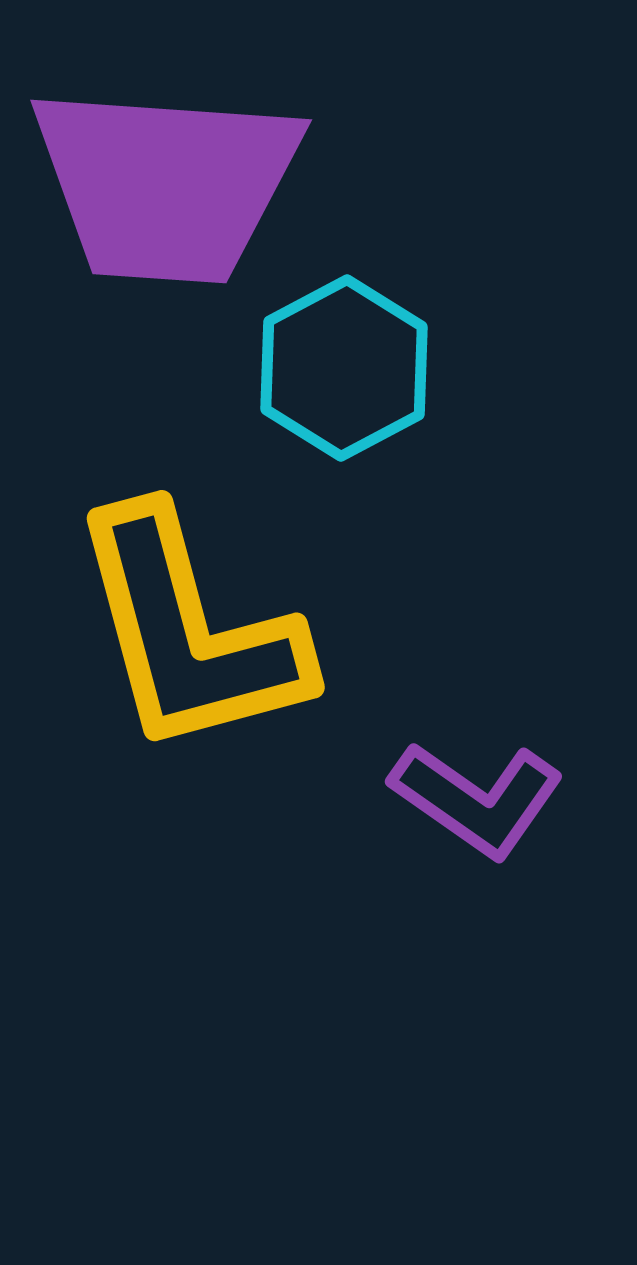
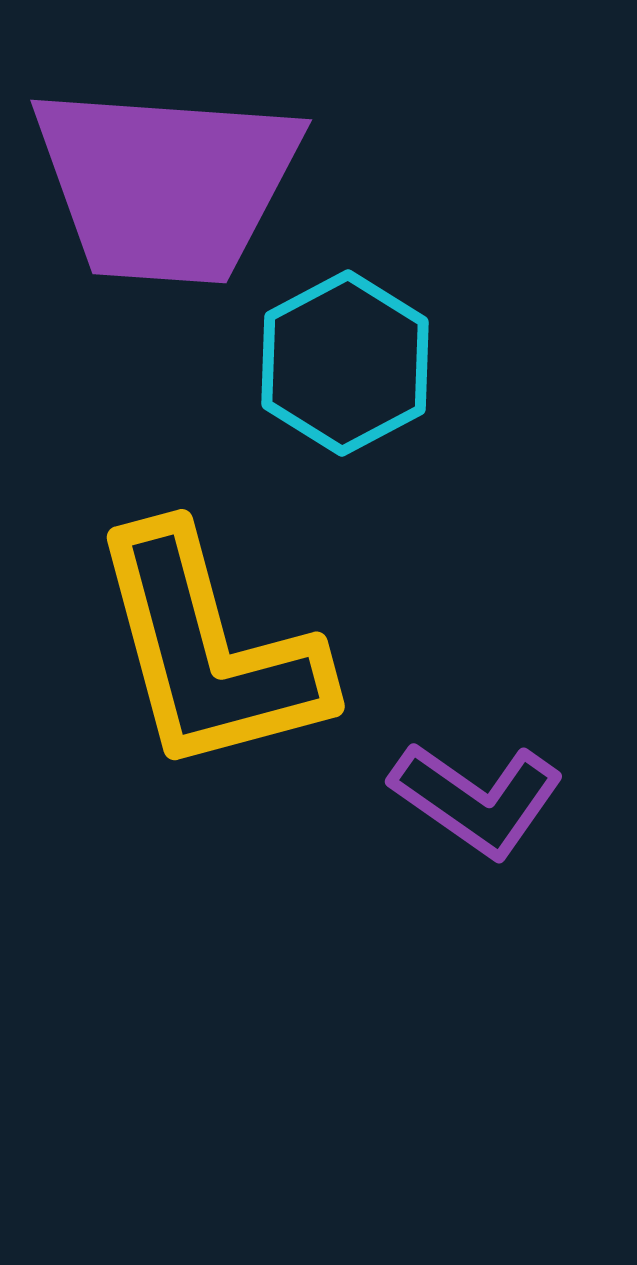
cyan hexagon: moved 1 px right, 5 px up
yellow L-shape: moved 20 px right, 19 px down
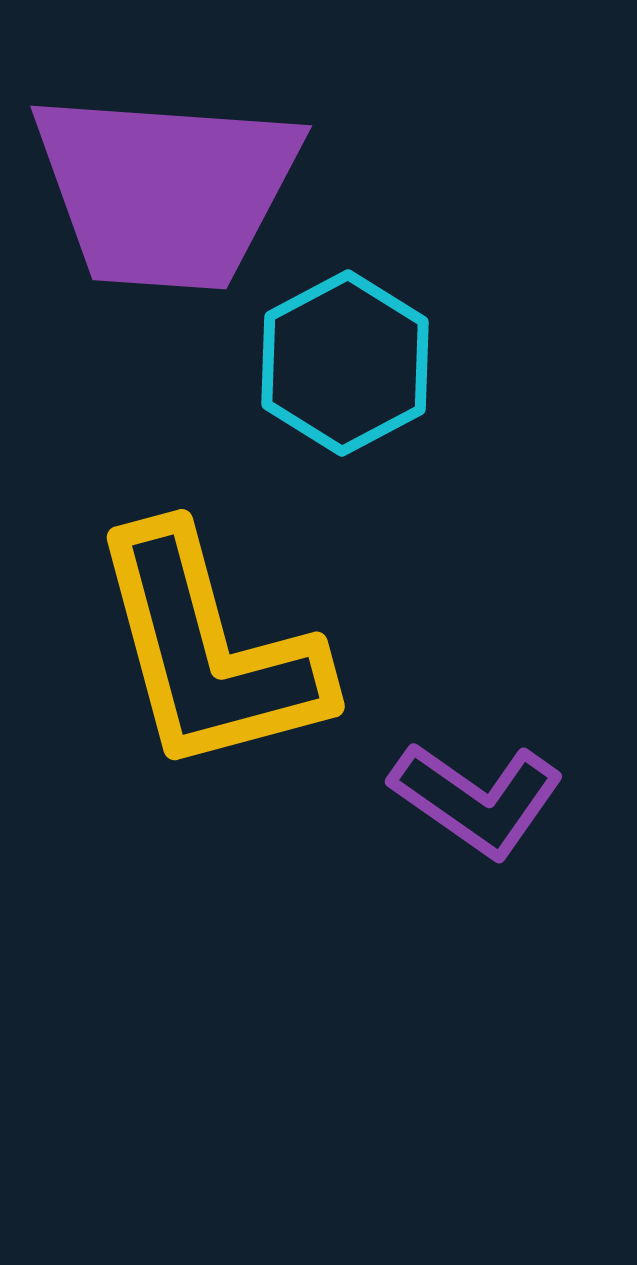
purple trapezoid: moved 6 px down
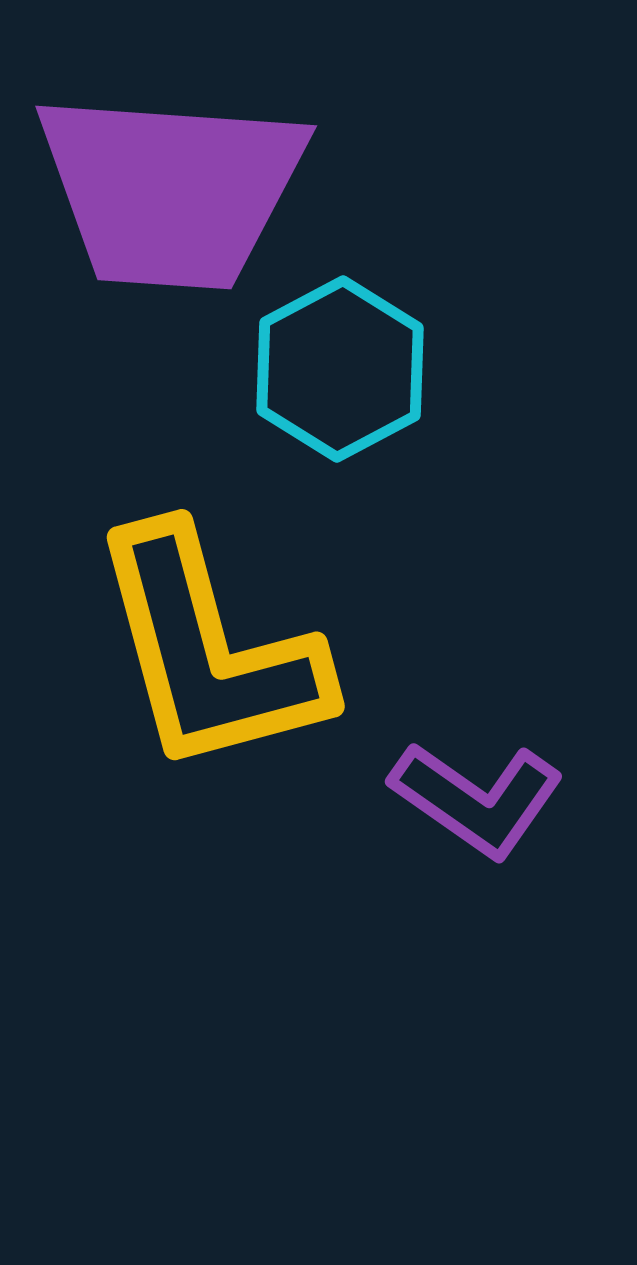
purple trapezoid: moved 5 px right
cyan hexagon: moved 5 px left, 6 px down
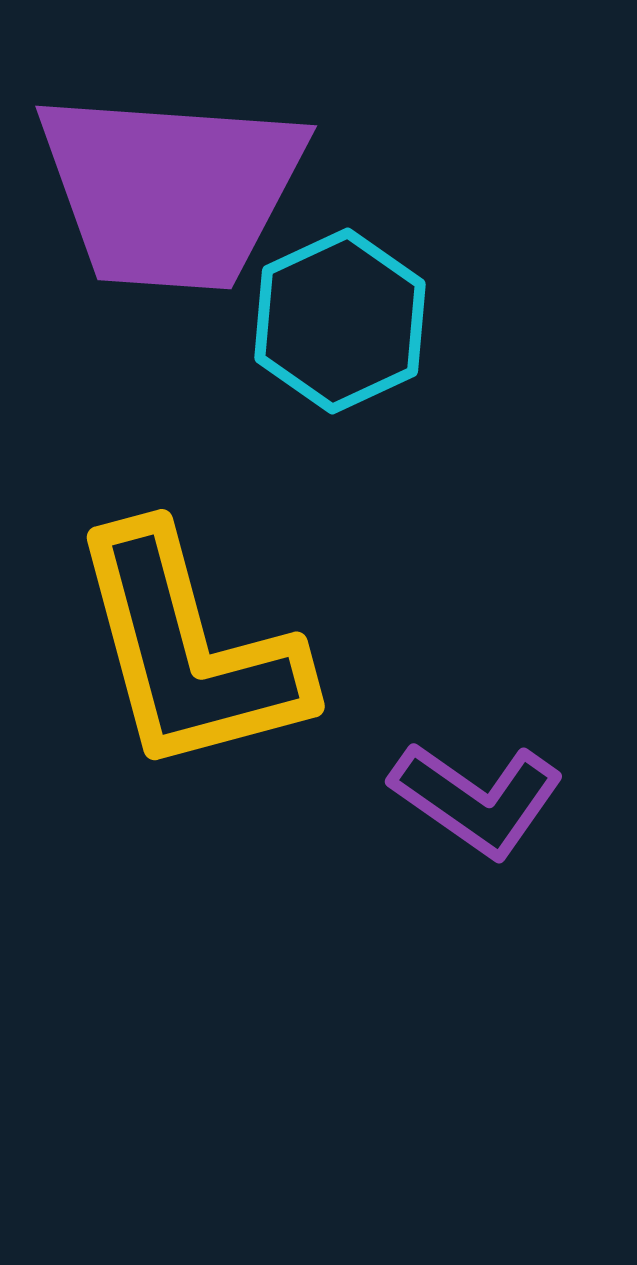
cyan hexagon: moved 48 px up; rotated 3 degrees clockwise
yellow L-shape: moved 20 px left
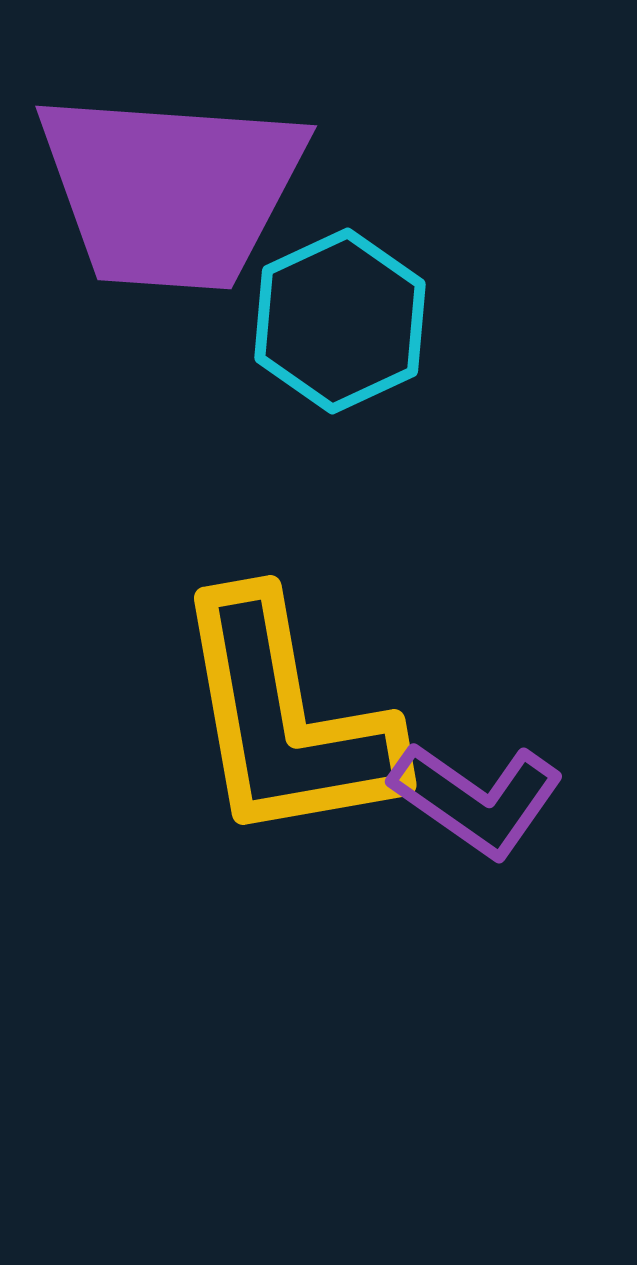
yellow L-shape: moved 97 px right, 68 px down; rotated 5 degrees clockwise
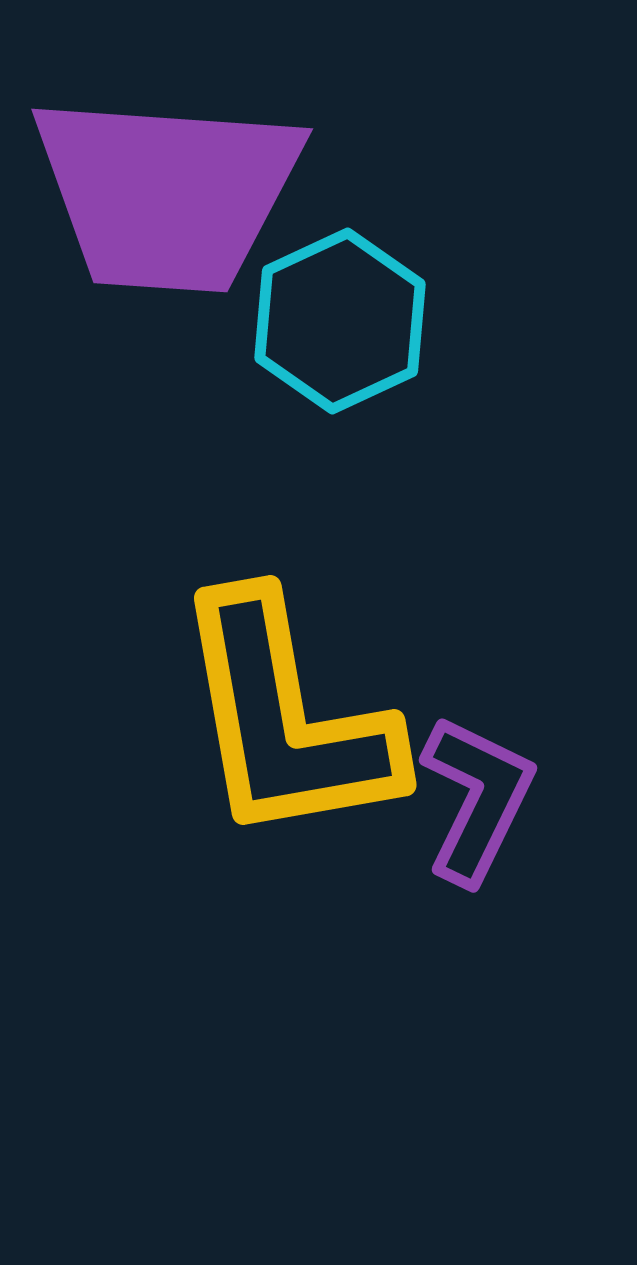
purple trapezoid: moved 4 px left, 3 px down
purple L-shape: rotated 99 degrees counterclockwise
